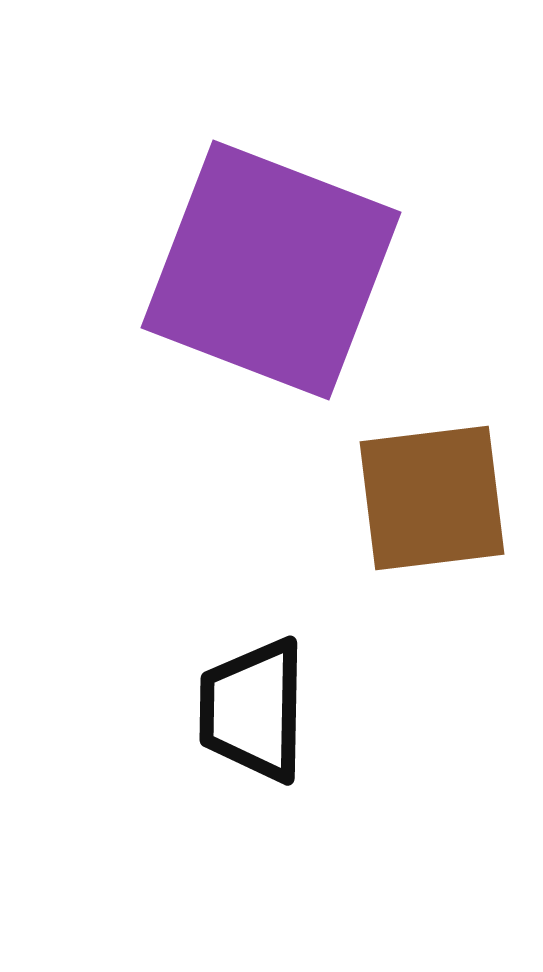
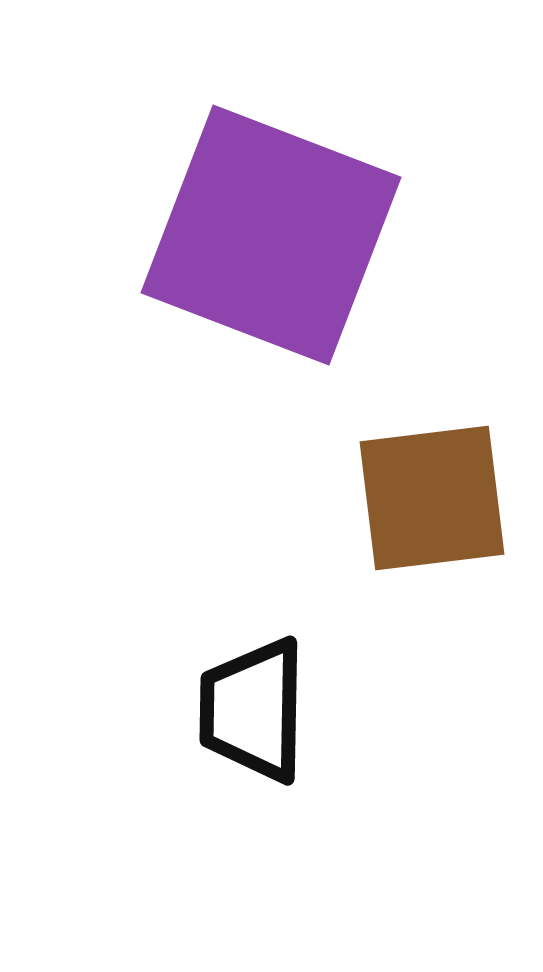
purple square: moved 35 px up
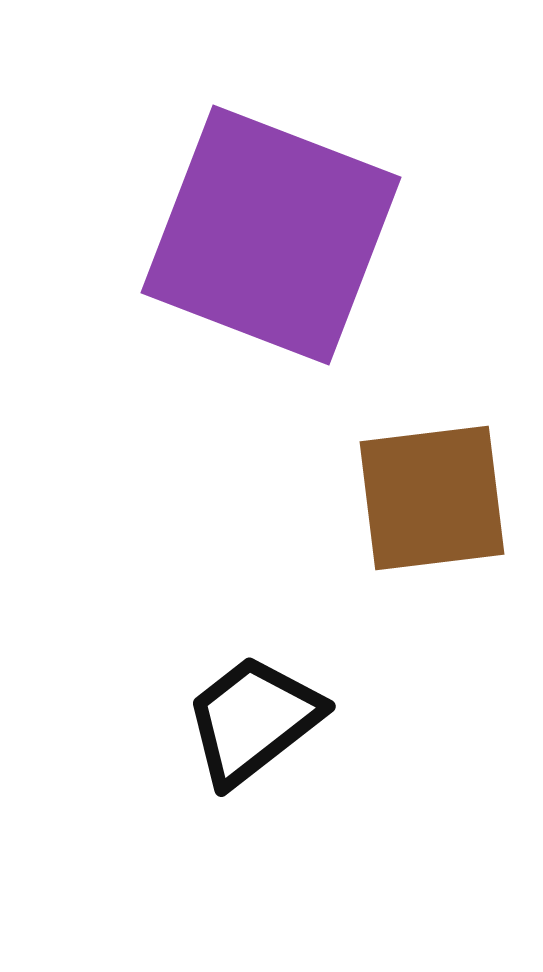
black trapezoid: moved 10 px down; rotated 51 degrees clockwise
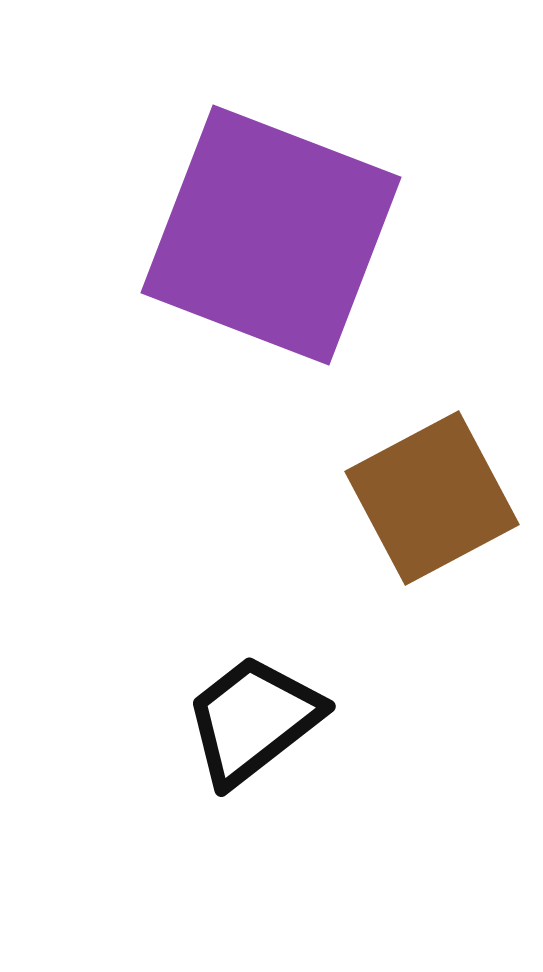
brown square: rotated 21 degrees counterclockwise
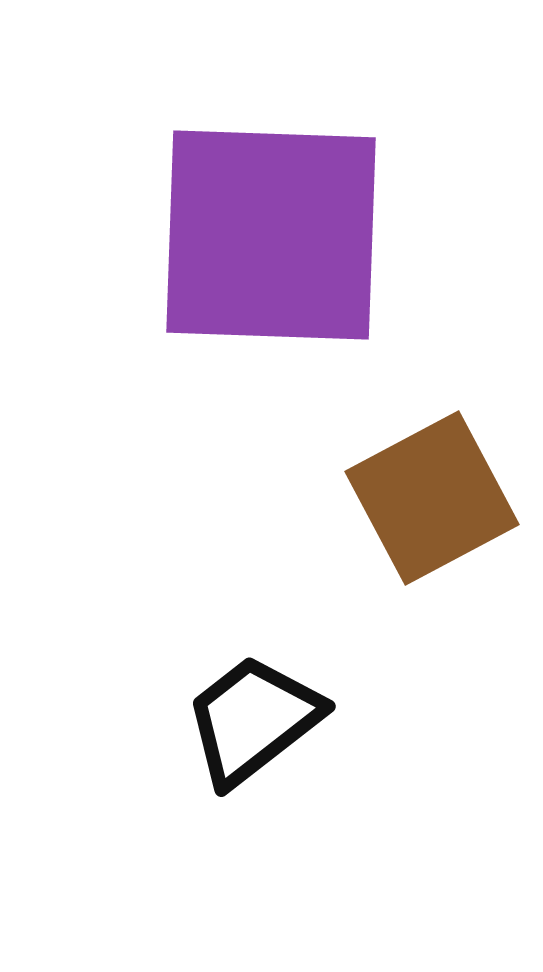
purple square: rotated 19 degrees counterclockwise
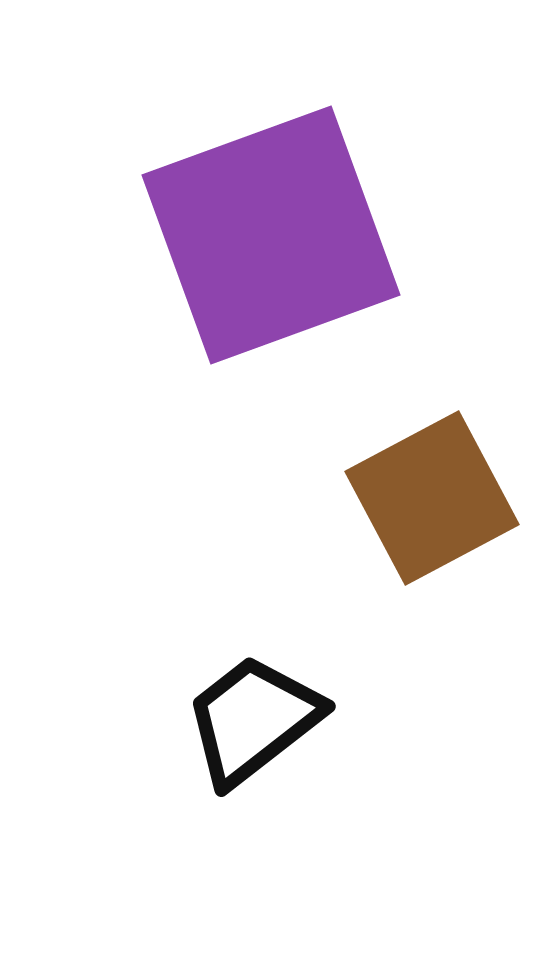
purple square: rotated 22 degrees counterclockwise
